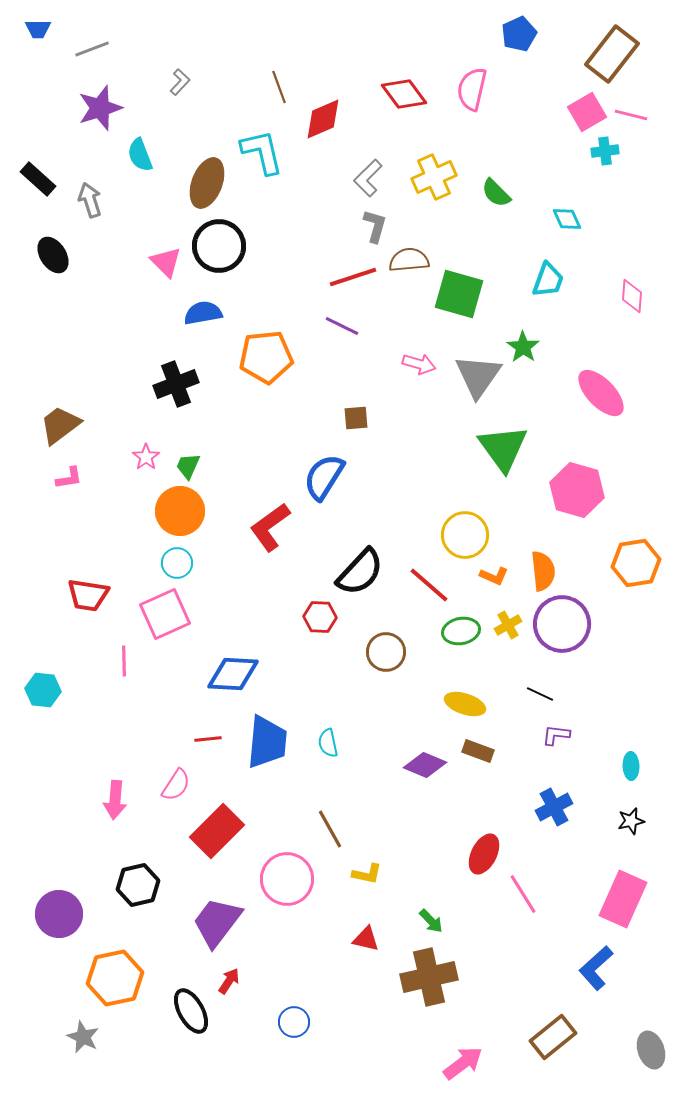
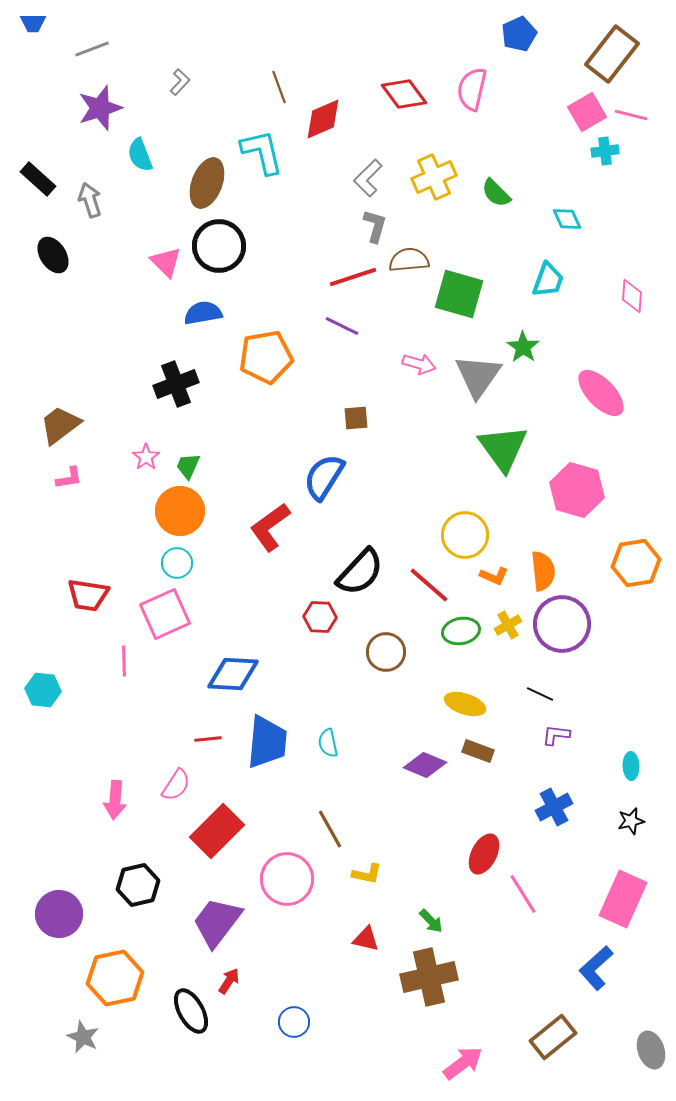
blue trapezoid at (38, 29): moved 5 px left, 6 px up
orange pentagon at (266, 357): rotated 4 degrees counterclockwise
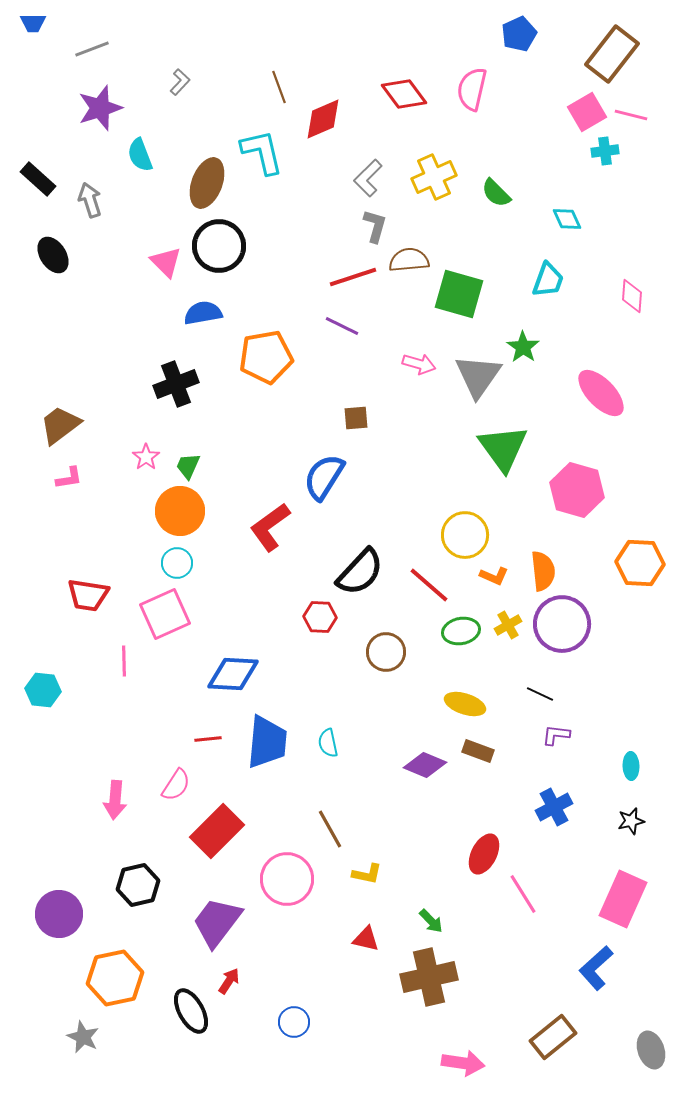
orange hexagon at (636, 563): moved 4 px right; rotated 12 degrees clockwise
pink arrow at (463, 1063): rotated 45 degrees clockwise
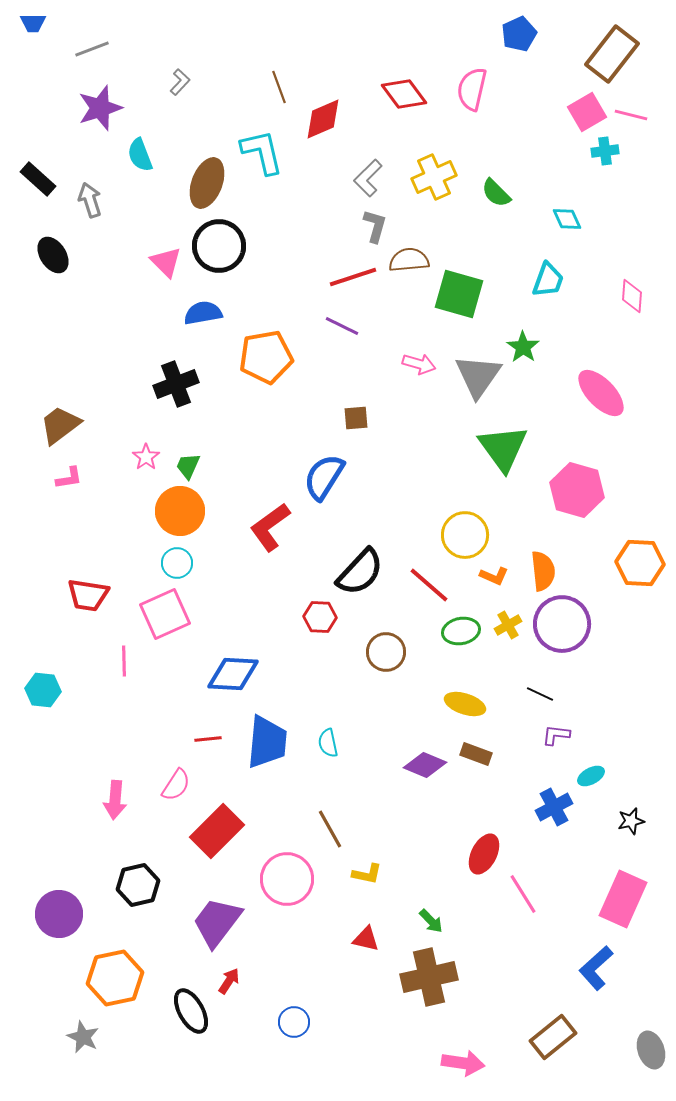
brown rectangle at (478, 751): moved 2 px left, 3 px down
cyan ellipse at (631, 766): moved 40 px left, 10 px down; rotated 64 degrees clockwise
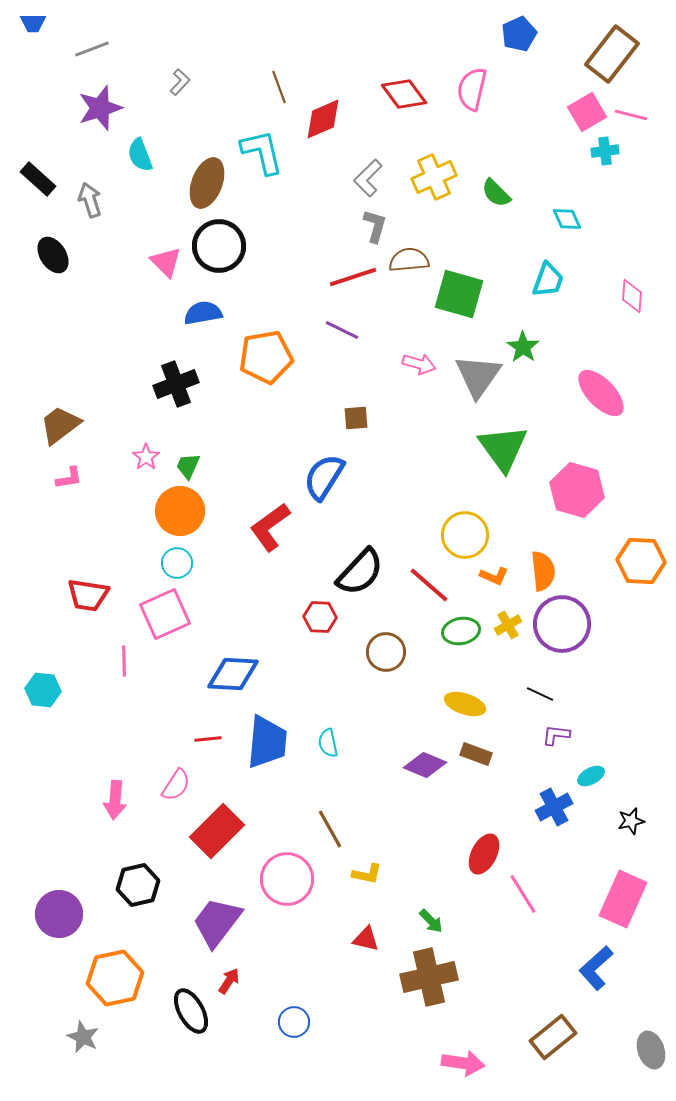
purple line at (342, 326): moved 4 px down
orange hexagon at (640, 563): moved 1 px right, 2 px up
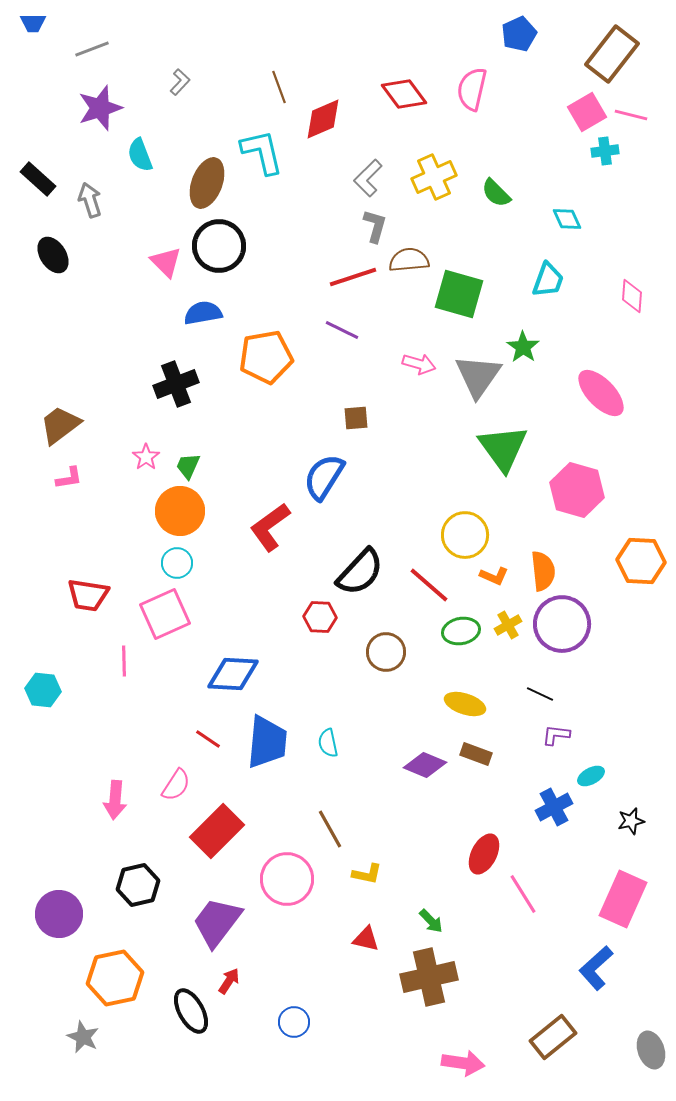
red line at (208, 739): rotated 40 degrees clockwise
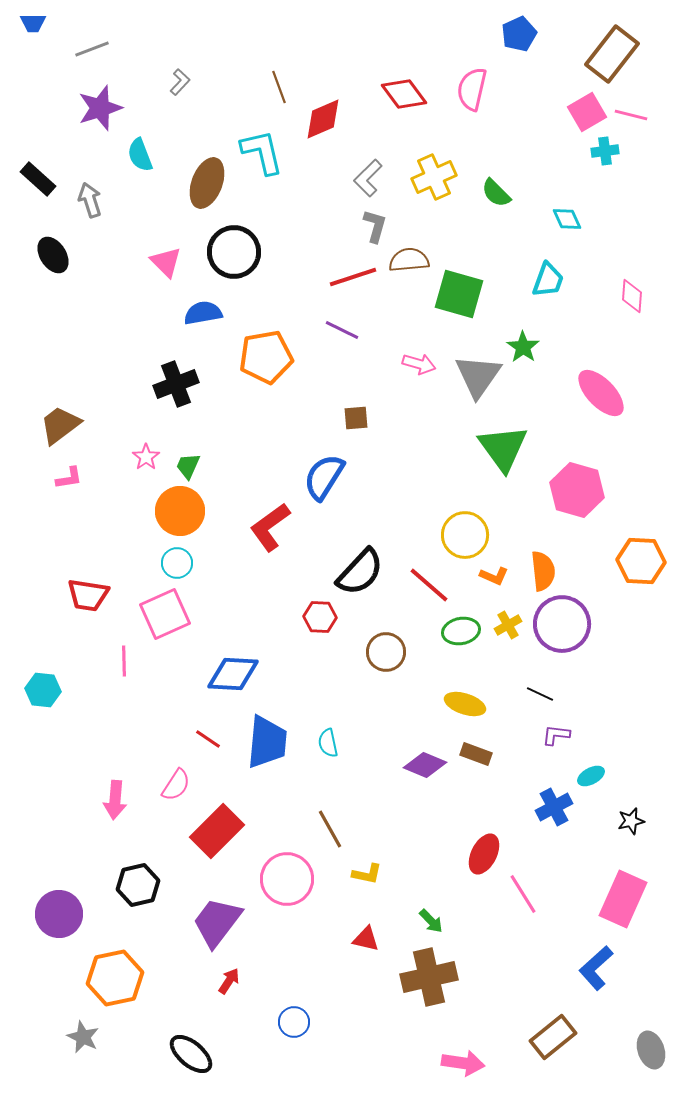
black circle at (219, 246): moved 15 px right, 6 px down
black ellipse at (191, 1011): moved 43 px down; rotated 21 degrees counterclockwise
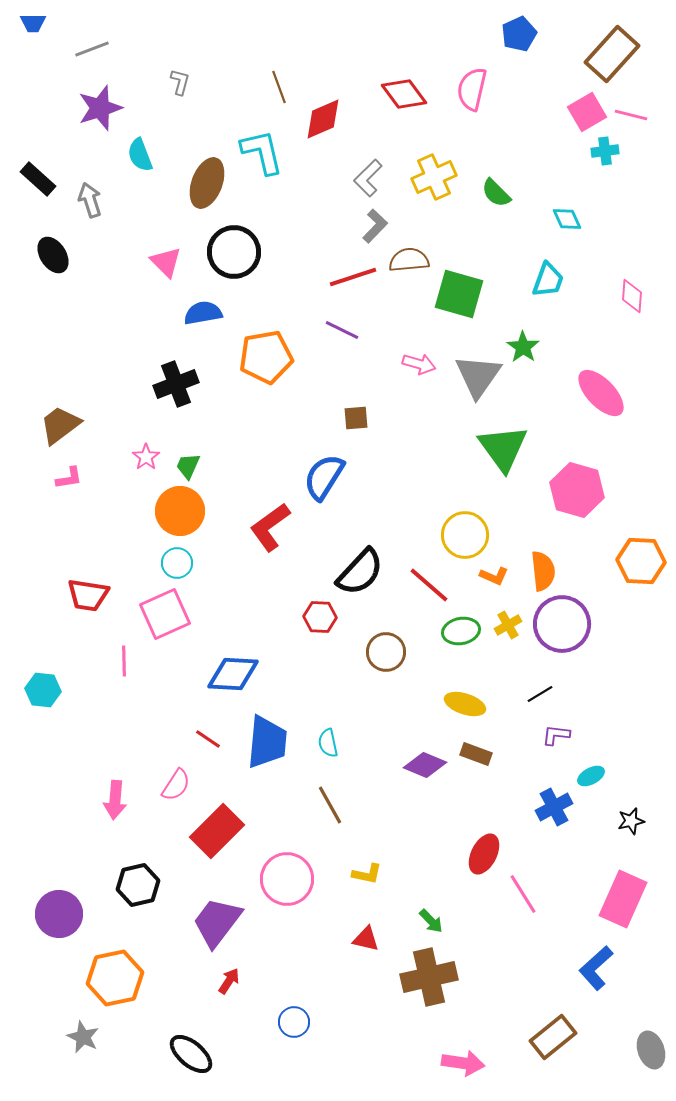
brown rectangle at (612, 54): rotated 4 degrees clockwise
gray L-shape at (180, 82): rotated 28 degrees counterclockwise
gray L-shape at (375, 226): rotated 28 degrees clockwise
black line at (540, 694): rotated 56 degrees counterclockwise
brown line at (330, 829): moved 24 px up
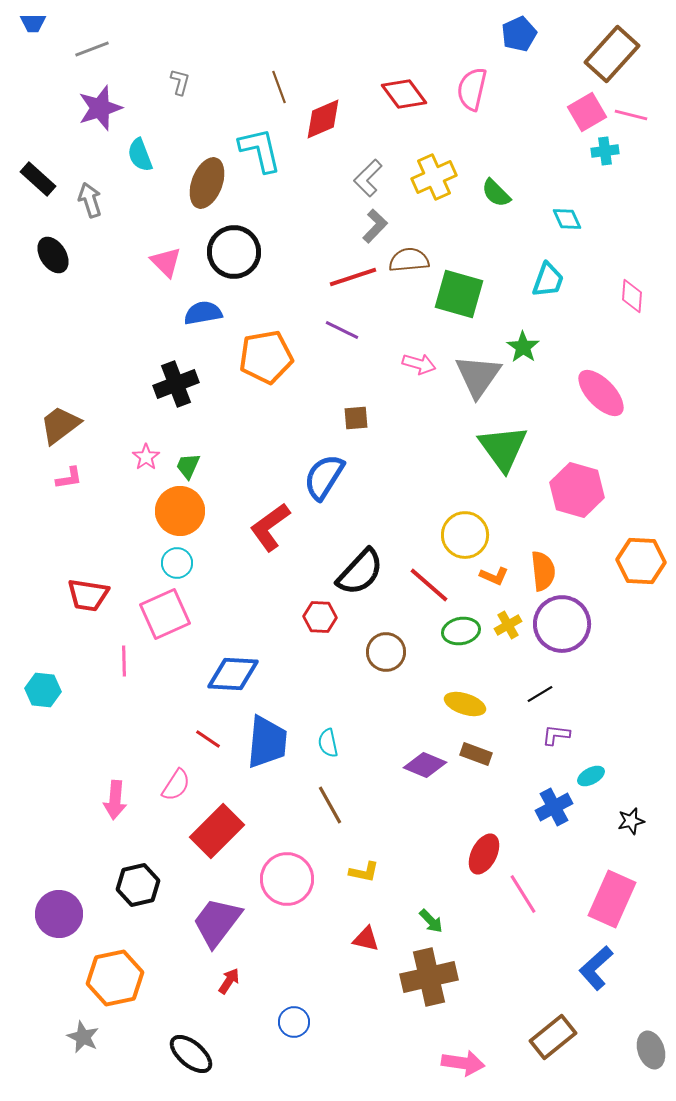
cyan L-shape at (262, 152): moved 2 px left, 2 px up
yellow L-shape at (367, 874): moved 3 px left, 2 px up
pink rectangle at (623, 899): moved 11 px left
